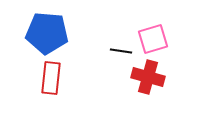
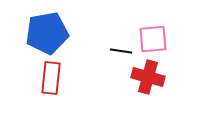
blue pentagon: rotated 15 degrees counterclockwise
pink square: rotated 12 degrees clockwise
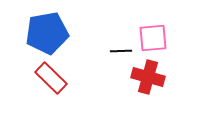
pink square: moved 1 px up
black line: rotated 10 degrees counterclockwise
red rectangle: rotated 52 degrees counterclockwise
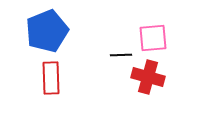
blue pentagon: moved 2 px up; rotated 12 degrees counterclockwise
black line: moved 4 px down
red rectangle: rotated 44 degrees clockwise
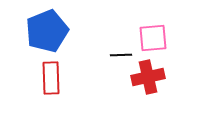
red cross: rotated 28 degrees counterclockwise
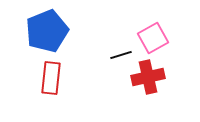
pink square: rotated 24 degrees counterclockwise
black line: rotated 15 degrees counterclockwise
red rectangle: rotated 8 degrees clockwise
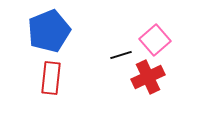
blue pentagon: moved 2 px right
pink square: moved 2 px right, 2 px down; rotated 12 degrees counterclockwise
red cross: rotated 12 degrees counterclockwise
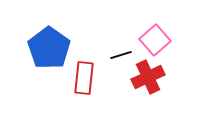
blue pentagon: moved 17 px down; rotated 15 degrees counterclockwise
red rectangle: moved 33 px right
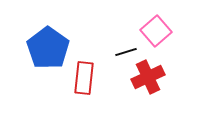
pink square: moved 1 px right, 9 px up
blue pentagon: moved 1 px left
black line: moved 5 px right, 3 px up
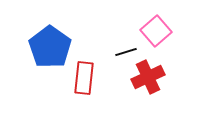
blue pentagon: moved 2 px right, 1 px up
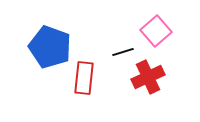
blue pentagon: rotated 15 degrees counterclockwise
black line: moved 3 px left
